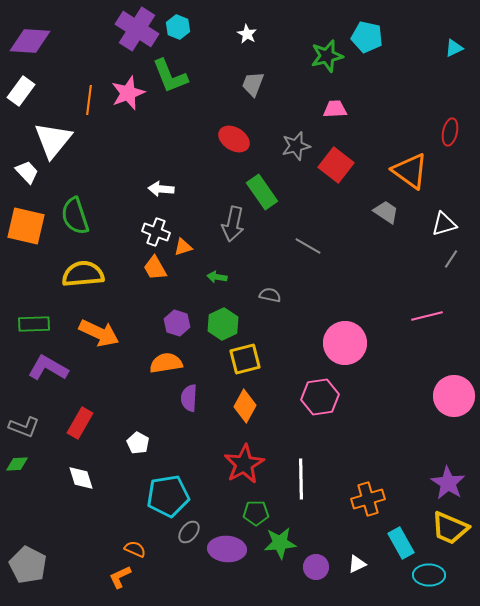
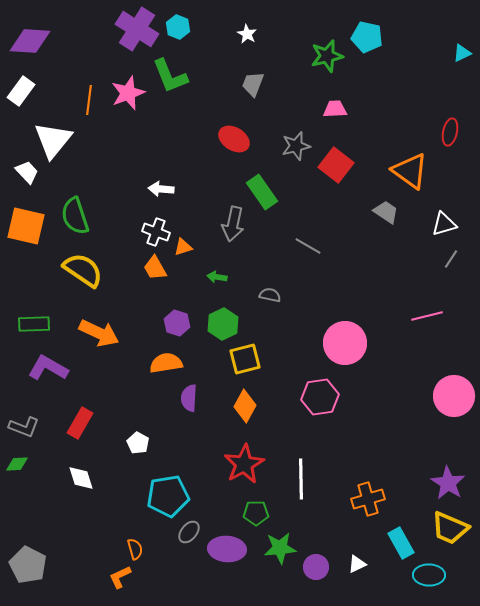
cyan triangle at (454, 48): moved 8 px right, 5 px down
yellow semicircle at (83, 274): moved 4 px up; rotated 39 degrees clockwise
green star at (280, 543): moved 5 px down
orange semicircle at (135, 549): rotated 50 degrees clockwise
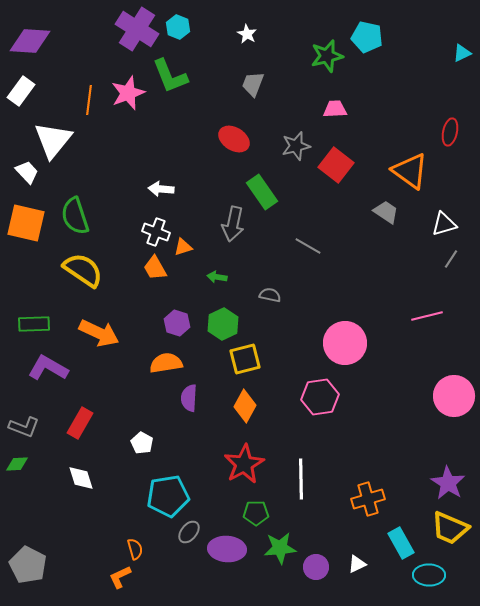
orange square at (26, 226): moved 3 px up
white pentagon at (138, 443): moved 4 px right
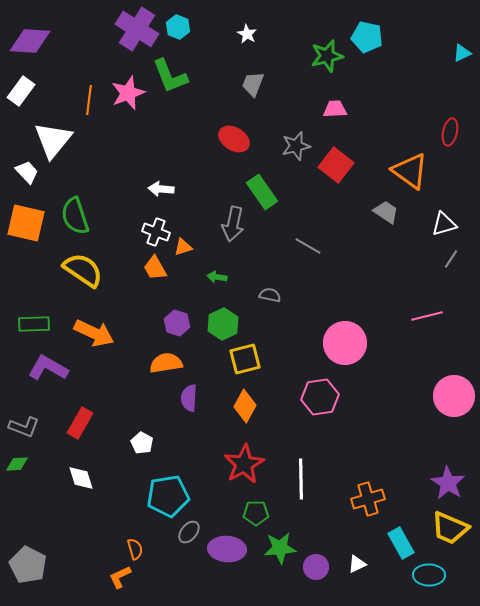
orange arrow at (99, 333): moved 5 px left
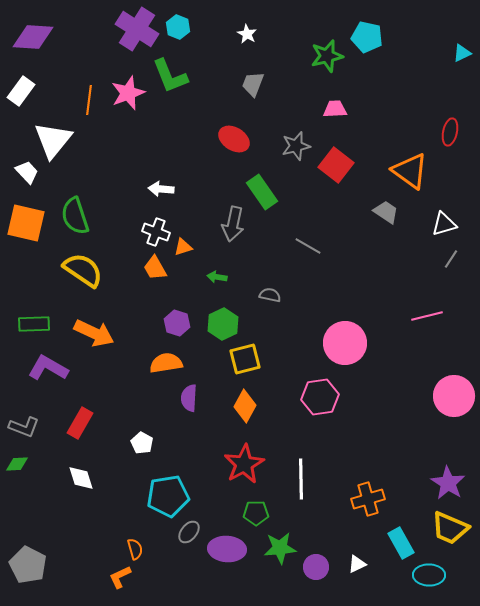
purple diamond at (30, 41): moved 3 px right, 4 px up
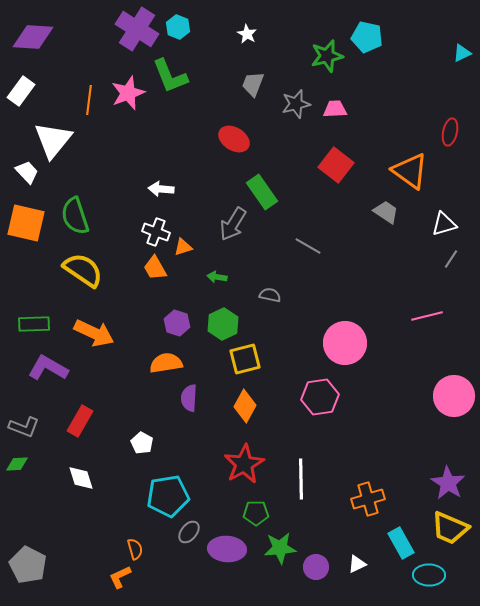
gray star at (296, 146): moved 42 px up
gray arrow at (233, 224): rotated 20 degrees clockwise
red rectangle at (80, 423): moved 2 px up
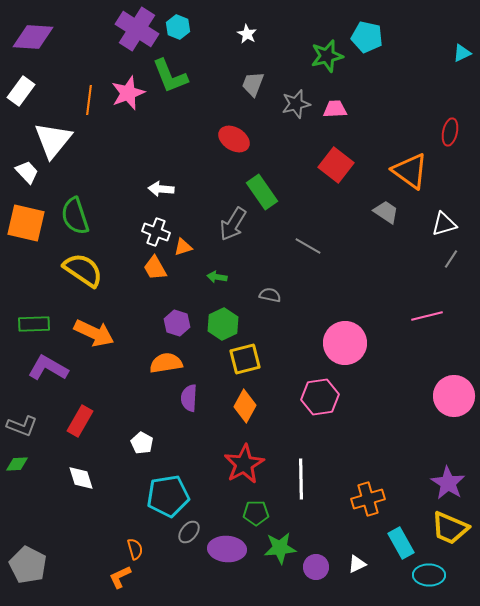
gray L-shape at (24, 427): moved 2 px left, 1 px up
